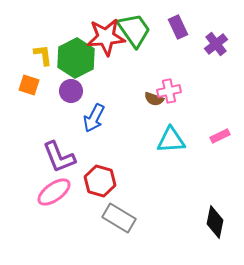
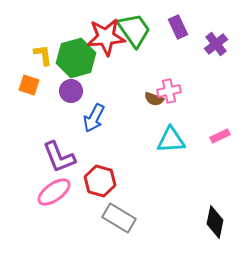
green hexagon: rotated 12 degrees clockwise
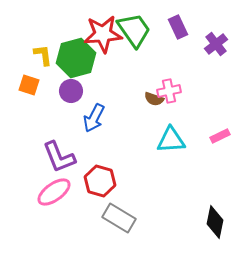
red star: moved 3 px left, 3 px up
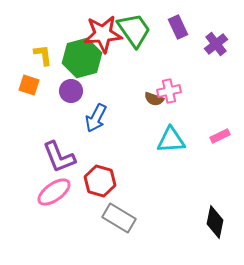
green hexagon: moved 6 px right
blue arrow: moved 2 px right
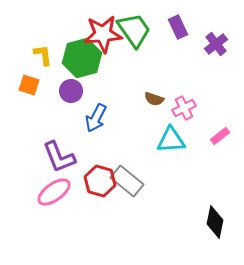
pink cross: moved 15 px right, 17 px down; rotated 15 degrees counterclockwise
pink rectangle: rotated 12 degrees counterclockwise
gray rectangle: moved 8 px right, 37 px up; rotated 8 degrees clockwise
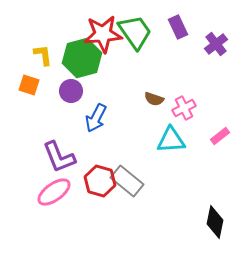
green trapezoid: moved 1 px right, 2 px down
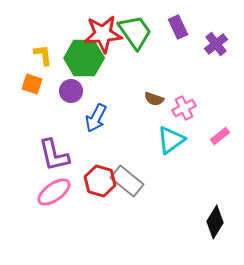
green hexagon: moved 2 px right; rotated 15 degrees clockwise
orange square: moved 3 px right, 1 px up
cyan triangle: rotated 32 degrees counterclockwise
purple L-shape: moved 5 px left, 2 px up; rotated 9 degrees clockwise
black diamond: rotated 20 degrees clockwise
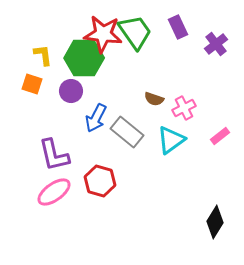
red star: rotated 12 degrees clockwise
gray rectangle: moved 49 px up
